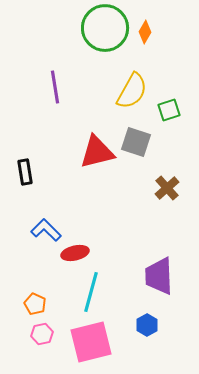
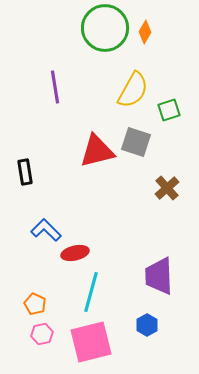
yellow semicircle: moved 1 px right, 1 px up
red triangle: moved 1 px up
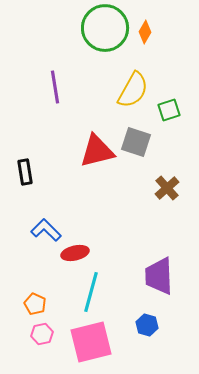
blue hexagon: rotated 15 degrees counterclockwise
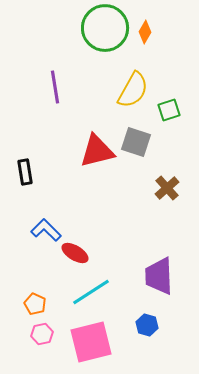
red ellipse: rotated 44 degrees clockwise
cyan line: rotated 42 degrees clockwise
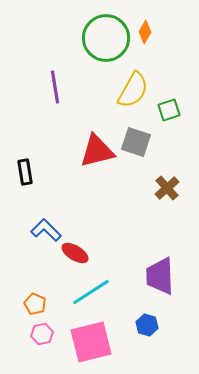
green circle: moved 1 px right, 10 px down
purple trapezoid: moved 1 px right
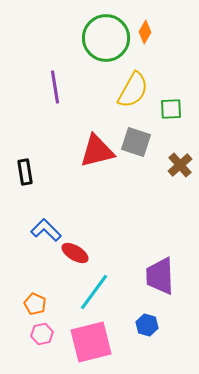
green square: moved 2 px right, 1 px up; rotated 15 degrees clockwise
brown cross: moved 13 px right, 23 px up
cyan line: moved 3 px right; rotated 21 degrees counterclockwise
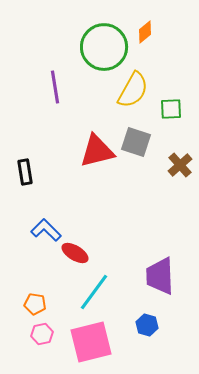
orange diamond: rotated 20 degrees clockwise
green circle: moved 2 px left, 9 px down
orange pentagon: rotated 15 degrees counterclockwise
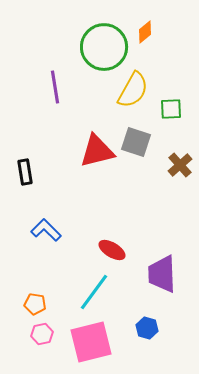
red ellipse: moved 37 px right, 3 px up
purple trapezoid: moved 2 px right, 2 px up
blue hexagon: moved 3 px down
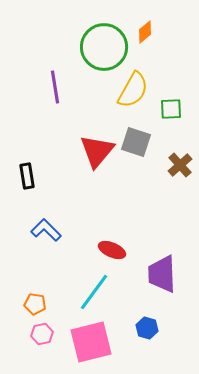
red triangle: rotated 36 degrees counterclockwise
black rectangle: moved 2 px right, 4 px down
red ellipse: rotated 8 degrees counterclockwise
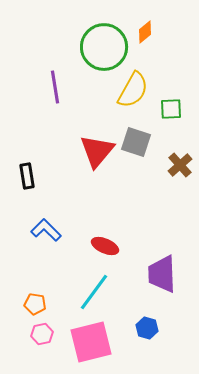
red ellipse: moved 7 px left, 4 px up
